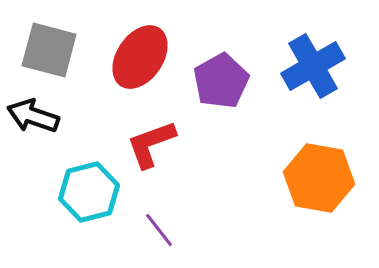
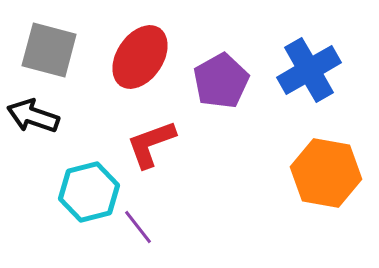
blue cross: moved 4 px left, 4 px down
orange hexagon: moved 7 px right, 5 px up
purple line: moved 21 px left, 3 px up
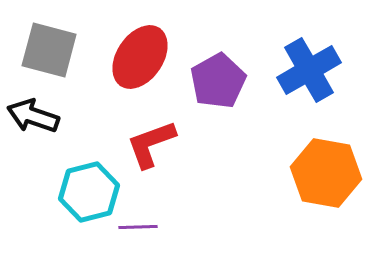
purple pentagon: moved 3 px left
purple line: rotated 54 degrees counterclockwise
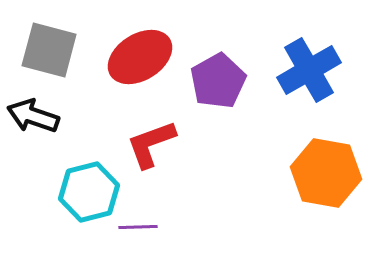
red ellipse: rotated 24 degrees clockwise
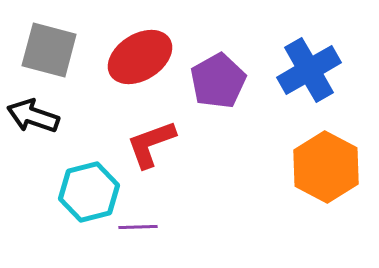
orange hexagon: moved 6 px up; rotated 18 degrees clockwise
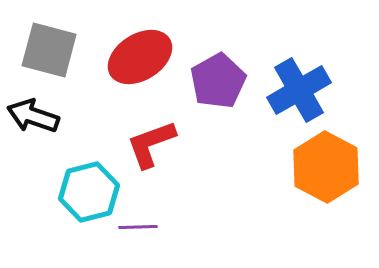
blue cross: moved 10 px left, 20 px down
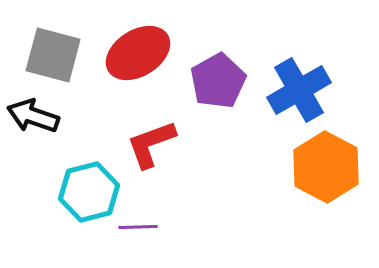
gray square: moved 4 px right, 5 px down
red ellipse: moved 2 px left, 4 px up
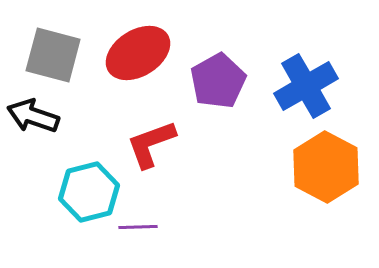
blue cross: moved 7 px right, 4 px up
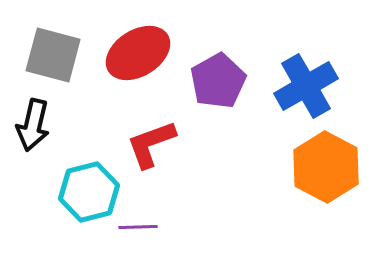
black arrow: moved 9 px down; rotated 96 degrees counterclockwise
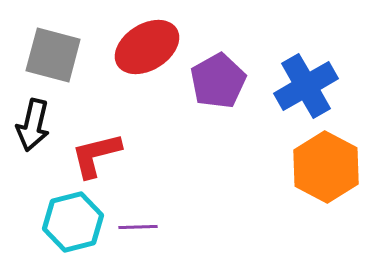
red ellipse: moved 9 px right, 6 px up
red L-shape: moved 55 px left, 11 px down; rotated 6 degrees clockwise
cyan hexagon: moved 16 px left, 30 px down
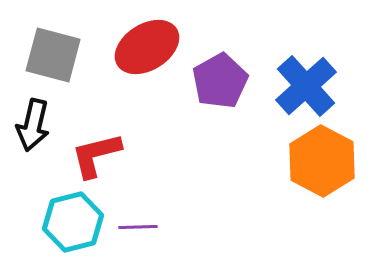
purple pentagon: moved 2 px right
blue cross: rotated 12 degrees counterclockwise
orange hexagon: moved 4 px left, 6 px up
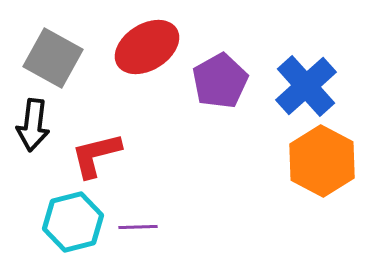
gray square: moved 3 px down; rotated 14 degrees clockwise
black arrow: rotated 6 degrees counterclockwise
